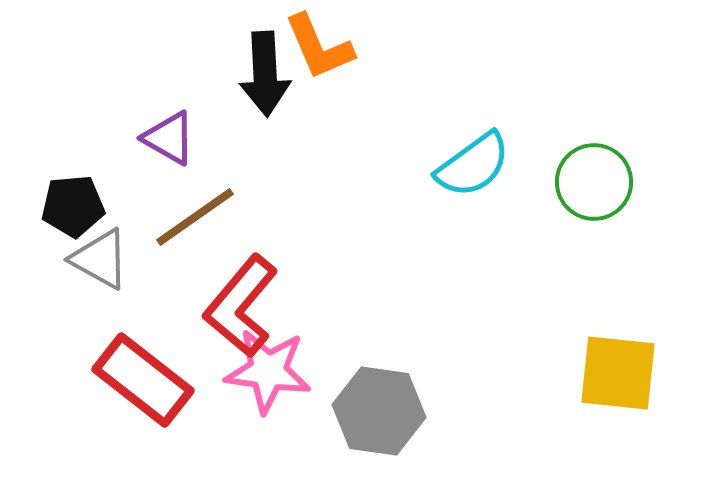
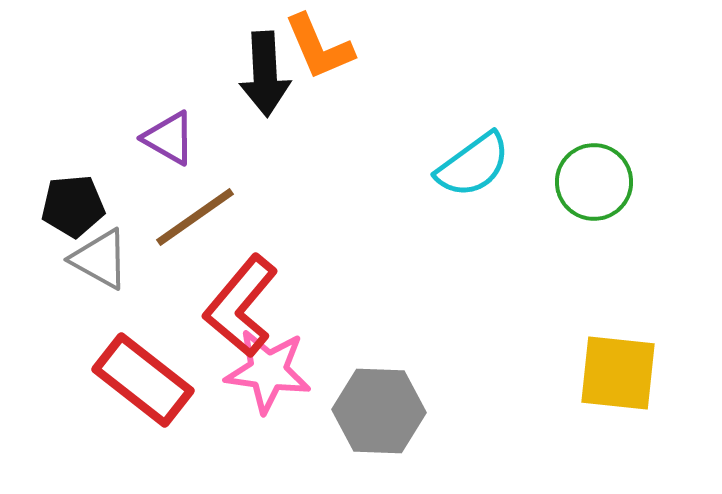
gray hexagon: rotated 6 degrees counterclockwise
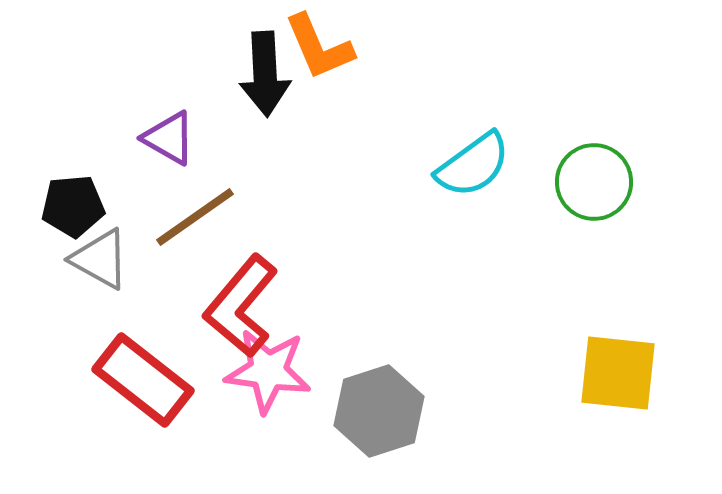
gray hexagon: rotated 20 degrees counterclockwise
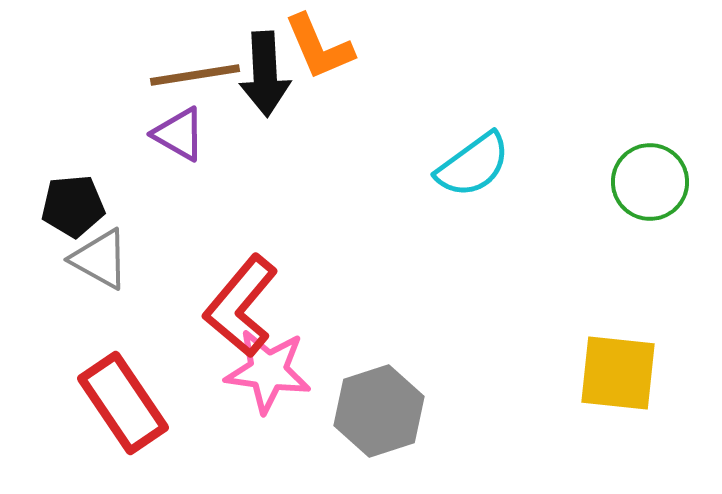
purple triangle: moved 10 px right, 4 px up
green circle: moved 56 px right
brown line: moved 142 px up; rotated 26 degrees clockwise
red rectangle: moved 20 px left, 23 px down; rotated 18 degrees clockwise
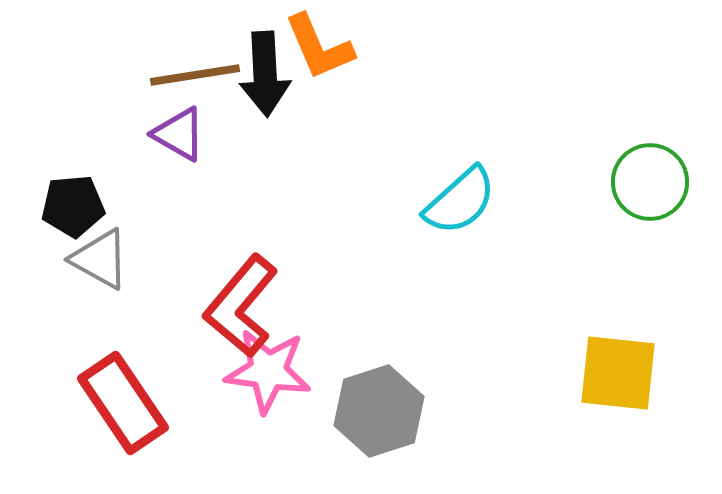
cyan semicircle: moved 13 px left, 36 px down; rotated 6 degrees counterclockwise
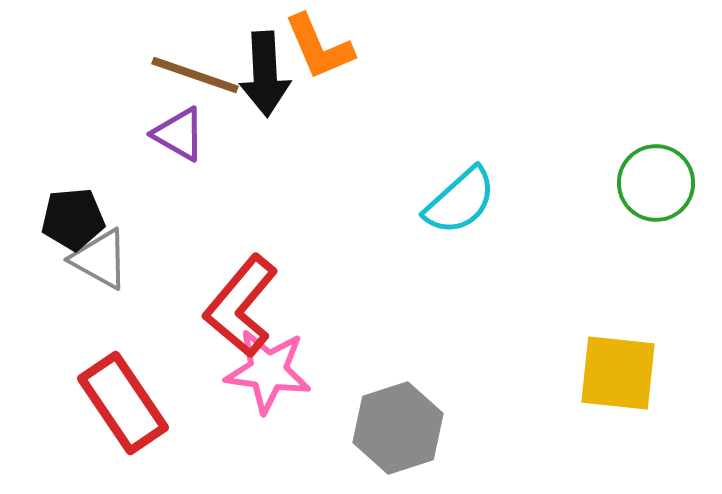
brown line: rotated 28 degrees clockwise
green circle: moved 6 px right, 1 px down
black pentagon: moved 13 px down
gray hexagon: moved 19 px right, 17 px down
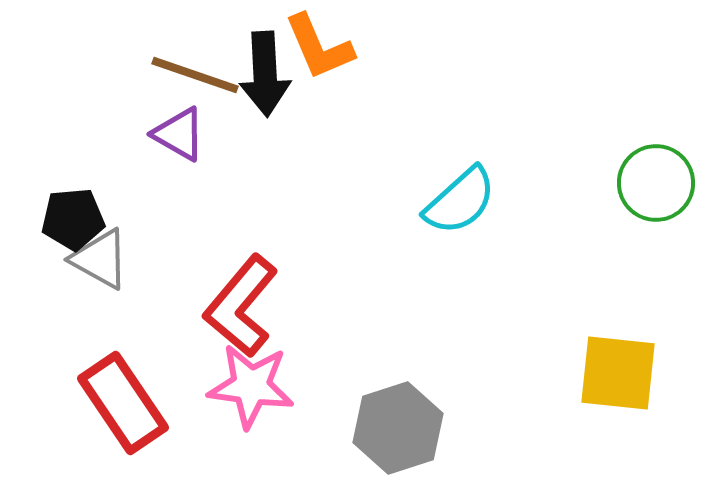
pink star: moved 17 px left, 15 px down
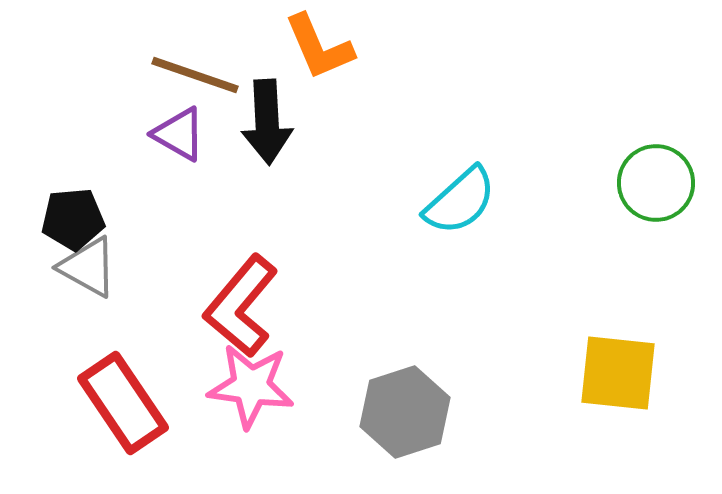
black arrow: moved 2 px right, 48 px down
gray triangle: moved 12 px left, 8 px down
gray hexagon: moved 7 px right, 16 px up
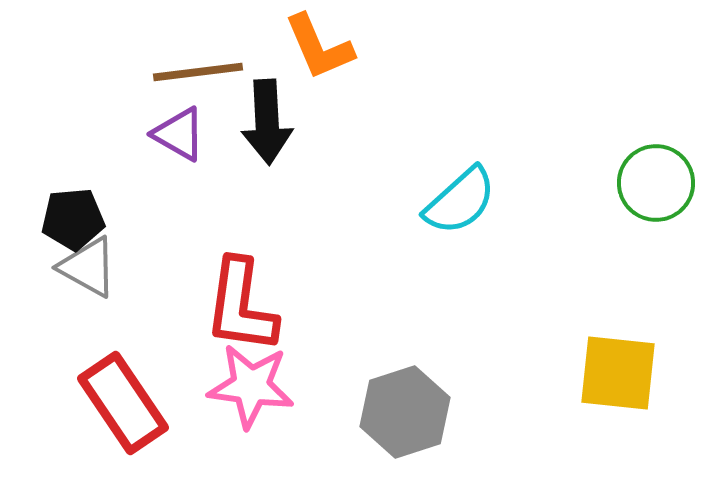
brown line: moved 3 px right, 3 px up; rotated 26 degrees counterclockwise
red L-shape: rotated 32 degrees counterclockwise
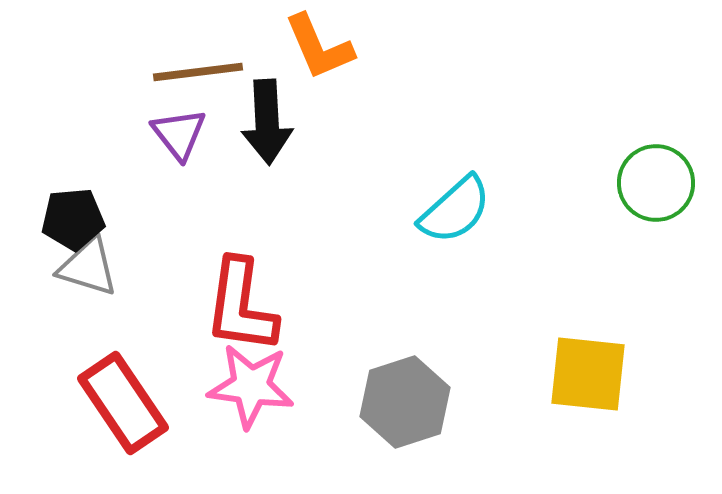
purple triangle: rotated 22 degrees clockwise
cyan semicircle: moved 5 px left, 9 px down
gray triangle: rotated 12 degrees counterclockwise
yellow square: moved 30 px left, 1 px down
gray hexagon: moved 10 px up
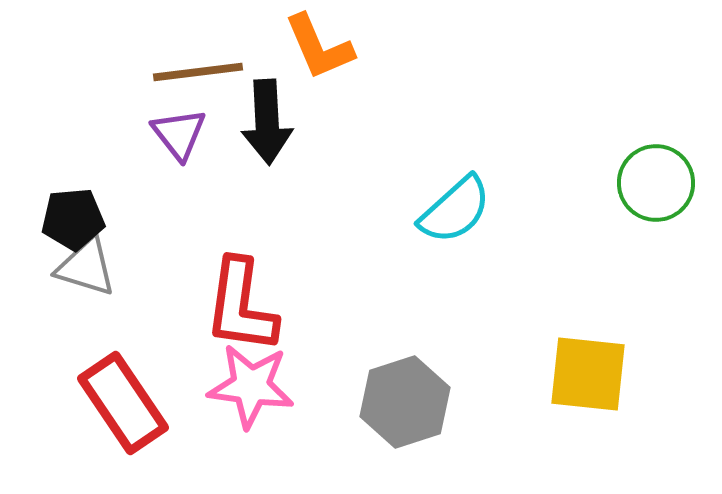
gray triangle: moved 2 px left
